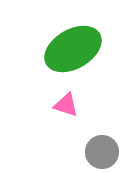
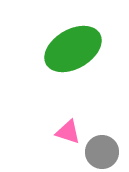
pink triangle: moved 2 px right, 27 px down
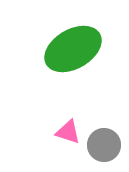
gray circle: moved 2 px right, 7 px up
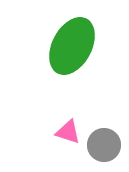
green ellipse: moved 1 px left, 3 px up; rotated 32 degrees counterclockwise
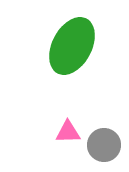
pink triangle: rotated 20 degrees counterclockwise
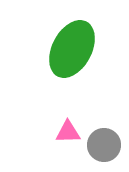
green ellipse: moved 3 px down
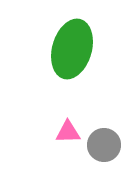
green ellipse: rotated 12 degrees counterclockwise
